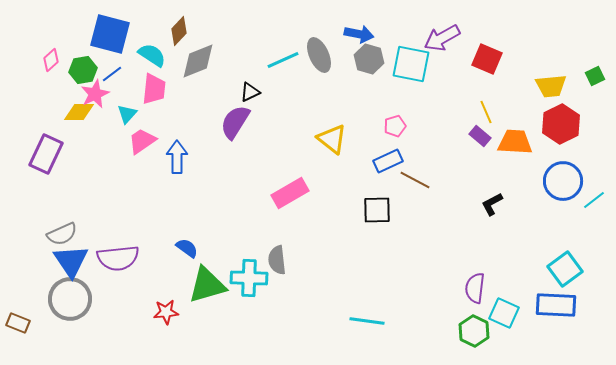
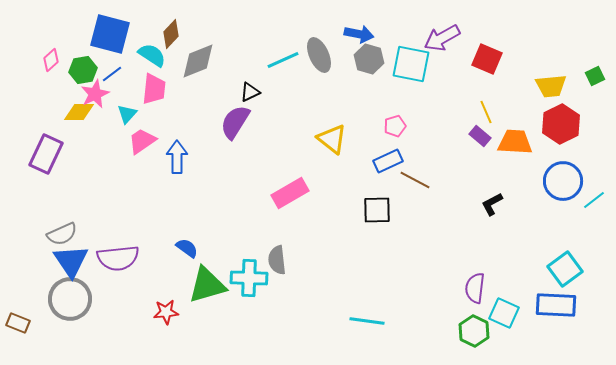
brown diamond at (179, 31): moved 8 px left, 3 px down
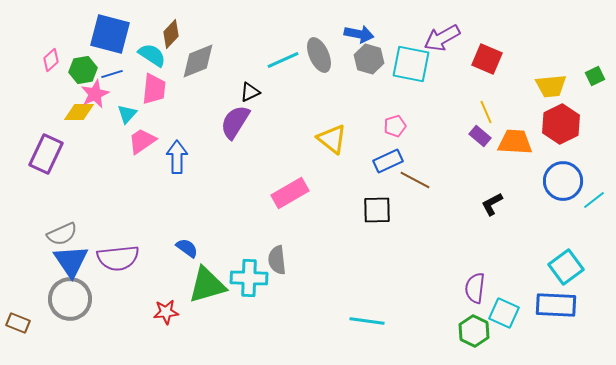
blue line at (112, 74): rotated 20 degrees clockwise
cyan square at (565, 269): moved 1 px right, 2 px up
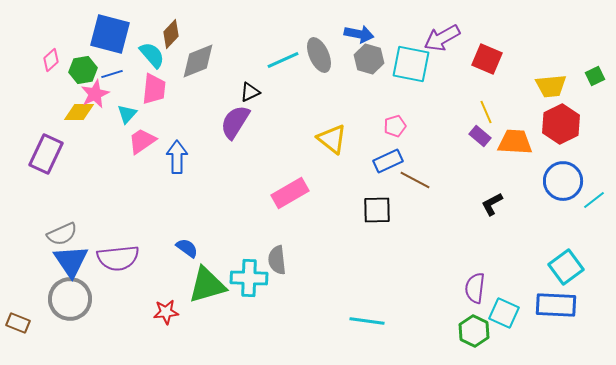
cyan semicircle at (152, 55): rotated 16 degrees clockwise
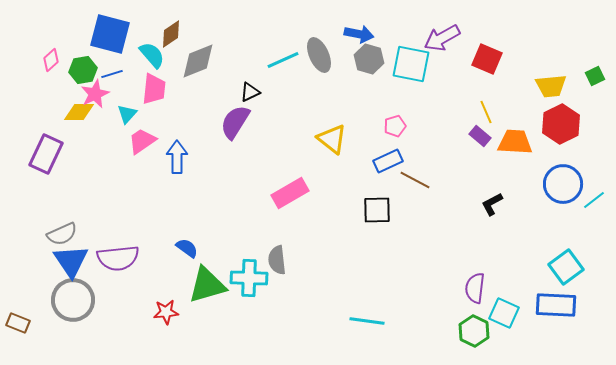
brown diamond at (171, 34): rotated 12 degrees clockwise
blue circle at (563, 181): moved 3 px down
gray circle at (70, 299): moved 3 px right, 1 px down
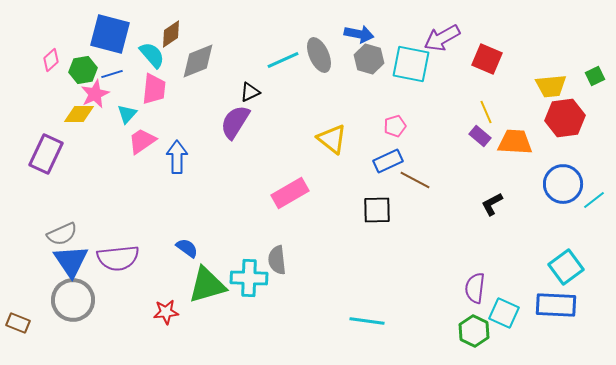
yellow diamond at (79, 112): moved 2 px down
red hexagon at (561, 124): moved 4 px right, 6 px up; rotated 18 degrees clockwise
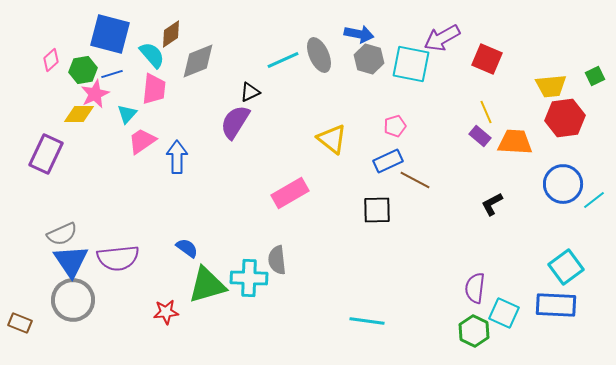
brown rectangle at (18, 323): moved 2 px right
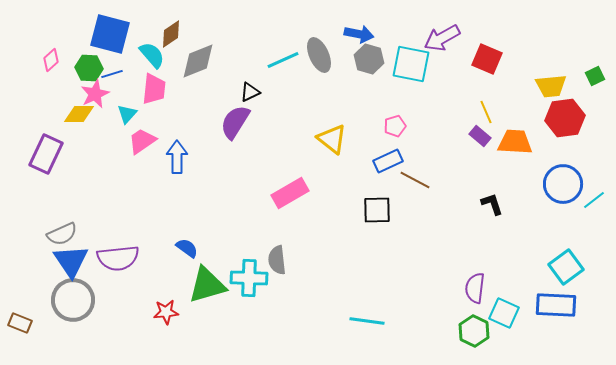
green hexagon at (83, 70): moved 6 px right, 2 px up; rotated 12 degrees clockwise
black L-shape at (492, 204): rotated 100 degrees clockwise
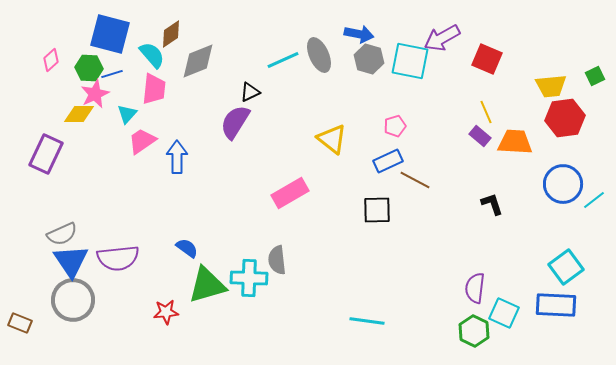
cyan square at (411, 64): moved 1 px left, 3 px up
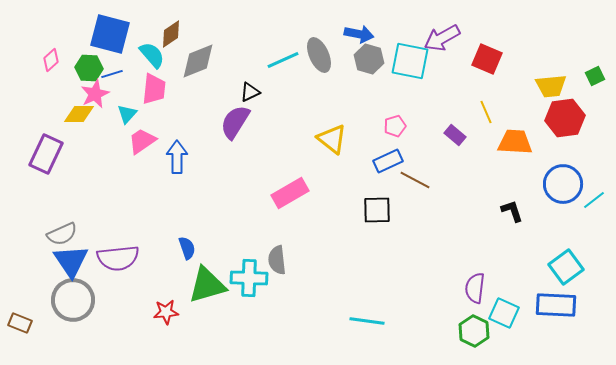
purple rectangle at (480, 136): moved 25 px left, 1 px up
black L-shape at (492, 204): moved 20 px right, 7 px down
blue semicircle at (187, 248): rotated 35 degrees clockwise
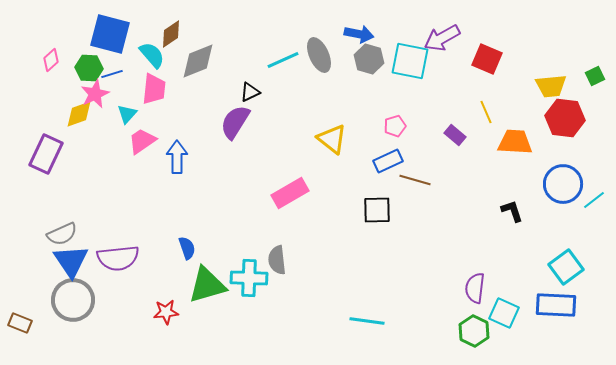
yellow diamond at (79, 114): rotated 20 degrees counterclockwise
red hexagon at (565, 118): rotated 15 degrees clockwise
brown line at (415, 180): rotated 12 degrees counterclockwise
